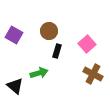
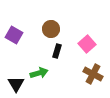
brown circle: moved 2 px right, 2 px up
black triangle: moved 1 px right, 2 px up; rotated 18 degrees clockwise
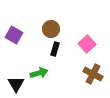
black rectangle: moved 2 px left, 2 px up
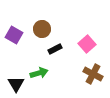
brown circle: moved 9 px left
black rectangle: rotated 48 degrees clockwise
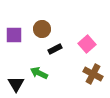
purple square: rotated 30 degrees counterclockwise
green arrow: rotated 138 degrees counterclockwise
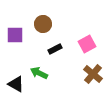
brown circle: moved 1 px right, 5 px up
purple square: moved 1 px right
pink square: rotated 12 degrees clockwise
brown cross: rotated 12 degrees clockwise
black triangle: rotated 30 degrees counterclockwise
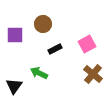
black triangle: moved 2 px left, 2 px down; rotated 36 degrees clockwise
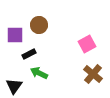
brown circle: moved 4 px left, 1 px down
black rectangle: moved 26 px left, 5 px down
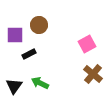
green arrow: moved 1 px right, 10 px down
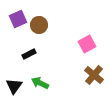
purple square: moved 3 px right, 16 px up; rotated 24 degrees counterclockwise
brown cross: moved 1 px right, 1 px down
